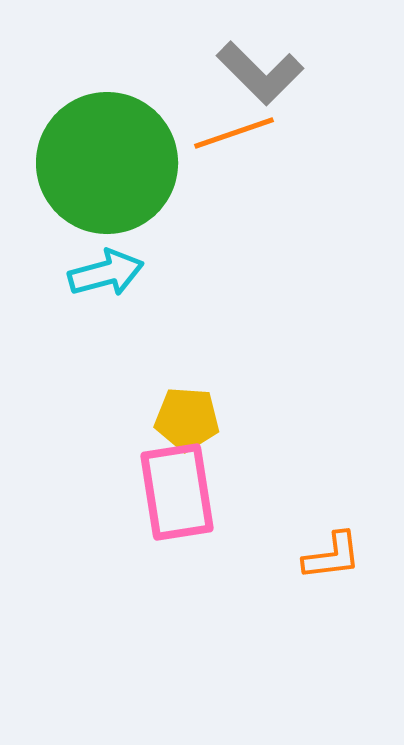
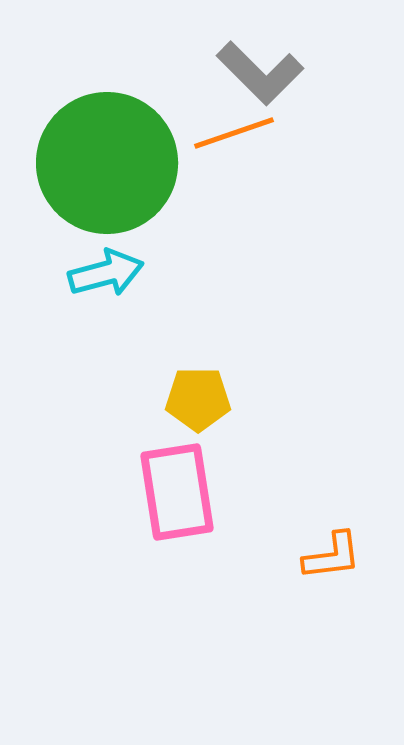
yellow pentagon: moved 11 px right, 20 px up; rotated 4 degrees counterclockwise
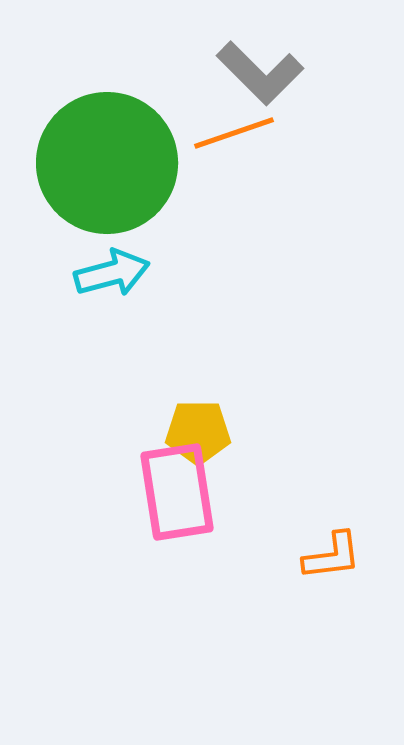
cyan arrow: moved 6 px right
yellow pentagon: moved 33 px down
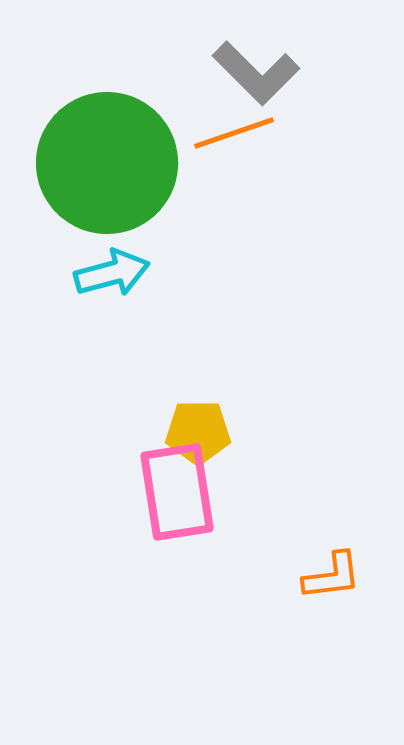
gray L-shape: moved 4 px left
orange L-shape: moved 20 px down
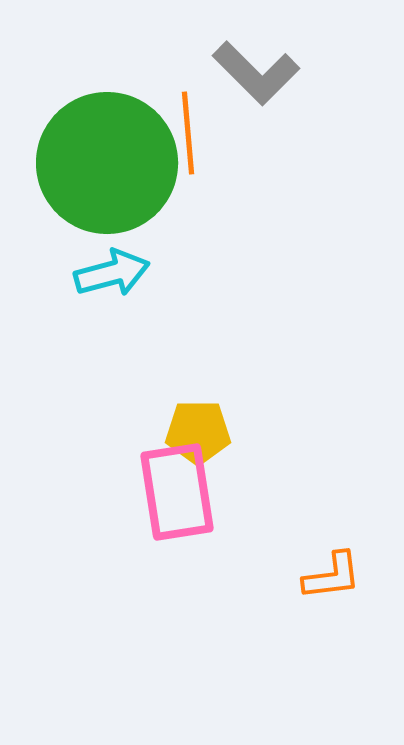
orange line: moved 46 px left; rotated 76 degrees counterclockwise
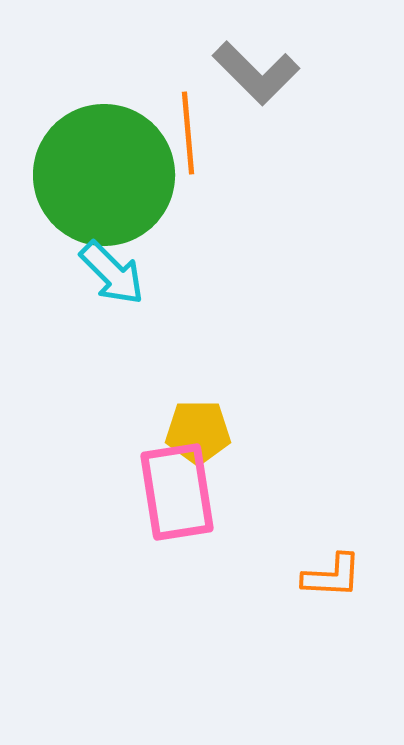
green circle: moved 3 px left, 12 px down
cyan arrow: rotated 60 degrees clockwise
orange L-shape: rotated 10 degrees clockwise
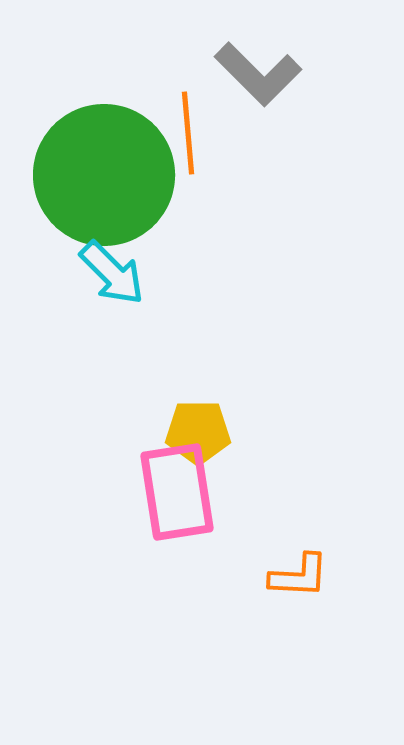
gray L-shape: moved 2 px right, 1 px down
orange L-shape: moved 33 px left
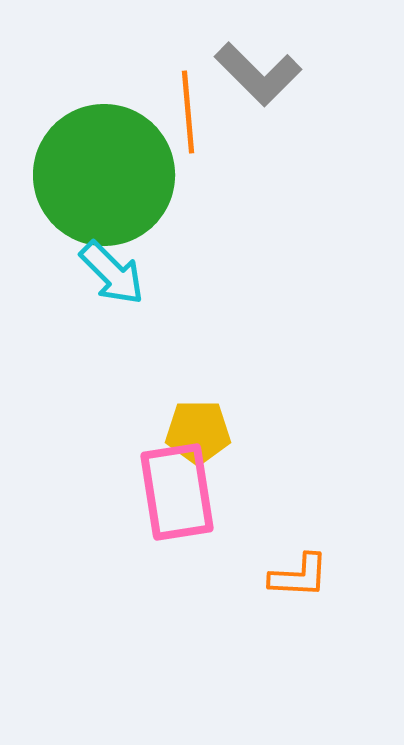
orange line: moved 21 px up
